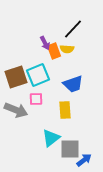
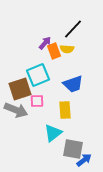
purple arrow: rotated 112 degrees counterclockwise
brown square: moved 4 px right, 12 px down
pink square: moved 1 px right, 2 px down
cyan triangle: moved 2 px right, 5 px up
gray square: moved 3 px right; rotated 10 degrees clockwise
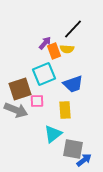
cyan square: moved 6 px right, 1 px up
cyan triangle: moved 1 px down
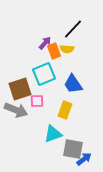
blue trapezoid: rotated 75 degrees clockwise
yellow rectangle: rotated 24 degrees clockwise
cyan triangle: rotated 18 degrees clockwise
blue arrow: moved 1 px up
